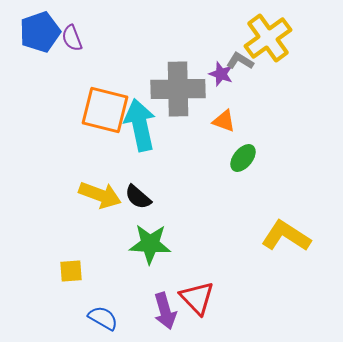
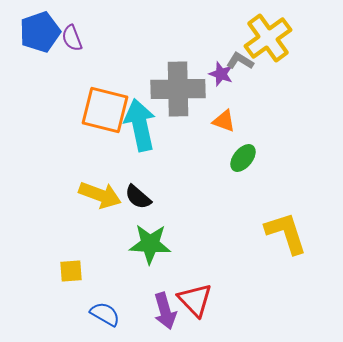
yellow L-shape: moved 3 px up; rotated 39 degrees clockwise
red triangle: moved 2 px left, 2 px down
blue semicircle: moved 2 px right, 4 px up
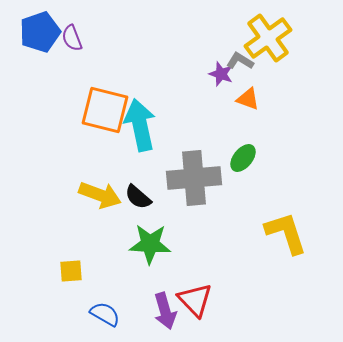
gray cross: moved 16 px right, 89 px down; rotated 4 degrees counterclockwise
orange triangle: moved 24 px right, 22 px up
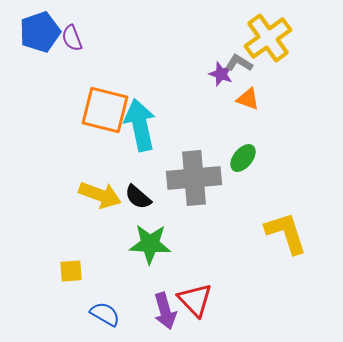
gray L-shape: moved 1 px left, 2 px down
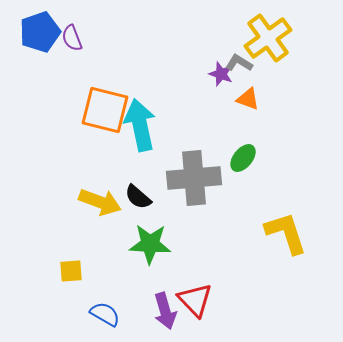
yellow arrow: moved 7 px down
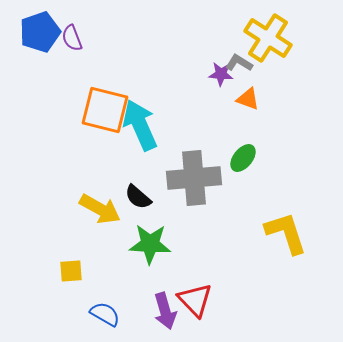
yellow cross: rotated 21 degrees counterclockwise
purple star: rotated 15 degrees counterclockwise
cyan arrow: rotated 12 degrees counterclockwise
yellow arrow: moved 7 px down; rotated 9 degrees clockwise
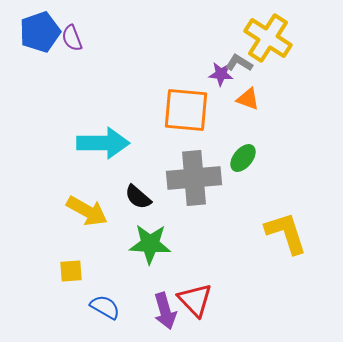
orange square: moved 81 px right; rotated 9 degrees counterclockwise
cyan arrow: moved 37 px left, 18 px down; rotated 114 degrees clockwise
yellow arrow: moved 13 px left, 2 px down
blue semicircle: moved 7 px up
